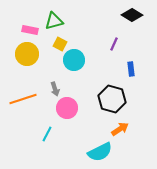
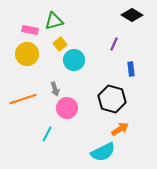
yellow square: rotated 24 degrees clockwise
cyan semicircle: moved 3 px right
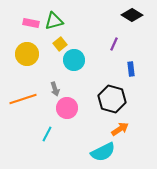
pink rectangle: moved 1 px right, 7 px up
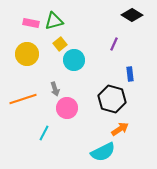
blue rectangle: moved 1 px left, 5 px down
cyan line: moved 3 px left, 1 px up
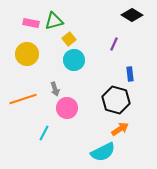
yellow square: moved 9 px right, 5 px up
black hexagon: moved 4 px right, 1 px down
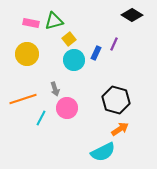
blue rectangle: moved 34 px left, 21 px up; rotated 32 degrees clockwise
cyan line: moved 3 px left, 15 px up
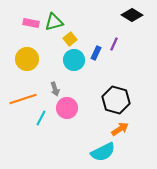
green triangle: moved 1 px down
yellow square: moved 1 px right
yellow circle: moved 5 px down
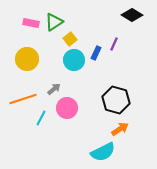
green triangle: rotated 18 degrees counterclockwise
gray arrow: moved 1 px left; rotated 112 degrees counterclockwise
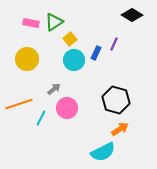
orange line: moved 4 px left, 5 px down
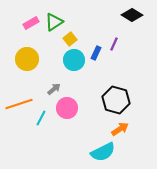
pink rectangle: rotated 42 degrees counterclockwise
